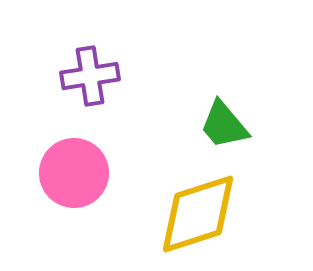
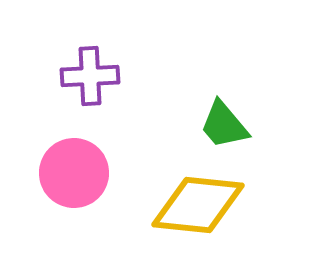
purple cross: rotated 6 degrees clockwise
yellow diamond: moved 9 px up; rotated 24 degrees clockwise
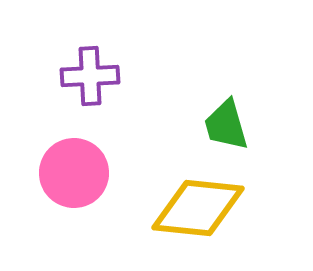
green trapezoid: moved 2 px right; rotated 24 degrees clockwise
yellow diamond: moved 3 px down
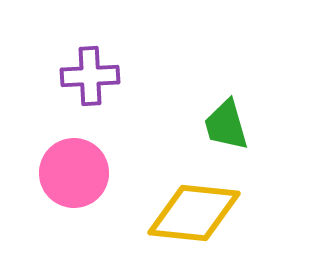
yellow diamond: moved 4 px left, 5 px down
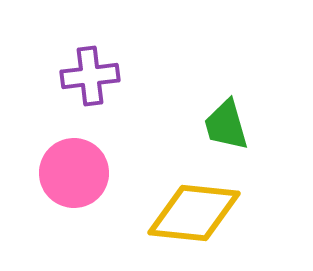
purple cross: rotated 4 degrees counterclockwise
